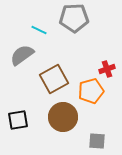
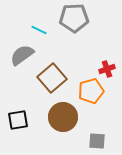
brown square: moved 2 px left, 1 px up; rotated 12 degrees counterclockwise
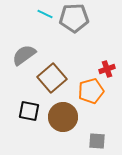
cyan line: moved 6 px right, 16 px up
gray semicircle: moved 2 px right
black square: moved 11 px right, 9 px up; rotated 20 degrees clockwise
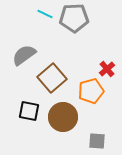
red cross: rotated 21 degrees counterclockwise
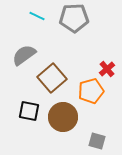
cyan line: moved 8 px left, 2 px down
gray square: rotated 12 degrees clockwise
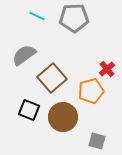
black square: moved 1 px up; rotated 10 degrees clockwise
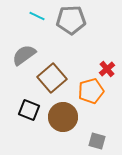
gray pentagon: moved 3 px left, 2 px down
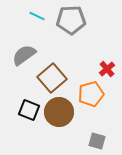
orange pentagon: moved 3 px down
brown circle: moved 4 px left, 5 px up
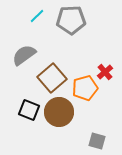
cyan line: rotated 70 degrees counterclockwise
red cross: moved 2 px left, 3 px down
orange pentagon: moved 6 px left, 6 px up
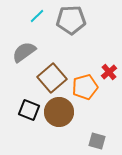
gray semicircle: moved 3 px up
red cross: moved 4 px right
orange pentagon: moved 1 px up
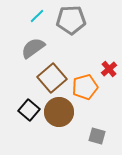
gray semicircle: moved 9 px right, 4 px up
red cross: moved 3 px up
black square: rotated 20 degrees clockwise
gray square: moved 5 px up
